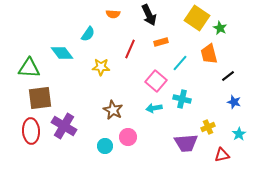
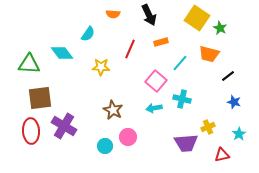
orange trapezoid: rotated 60 degrees counterclockwise
green triangle: moved 4 px up
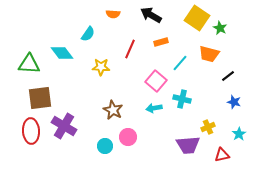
black arrow: moved 2 px right; rotated 145 degrees clockwise
purple trapezoid: moved 2 px right, 2 px down
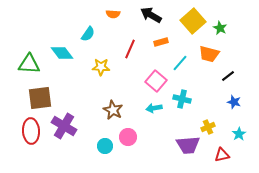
yellow square: moved 4 px left, 3 px down; rotated 15 degrees clockwise
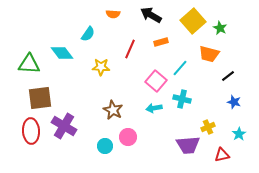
cyan line: moved 5 px down
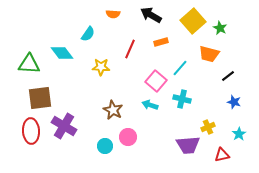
cyan arrow: moved 4 px left, 3 px up; rotated 28 degrees clockwise
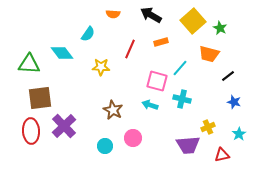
pink square: moved 1 px right; rotated 25 degrees counterclockwise
purple cross: rotated 15 degrees clockwise
pink circle: moved 5 px right, 1 px down
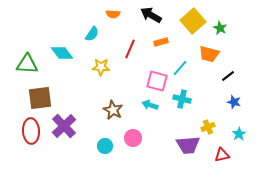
cyan semicircle: moved 4 px right
green triangle: moved 2 px left
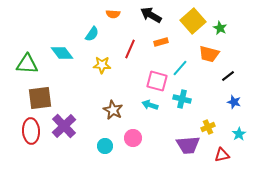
yellow star: moved 1 px right, 2 px up
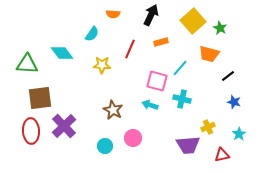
black arrow: rotated 85 degrees clockwise
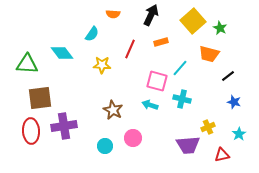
purple cross: rotated 35 degrees clockwise
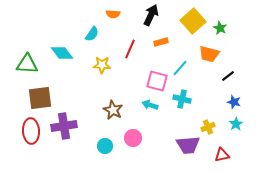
cyan star: moved 3 px left, 10 px up
